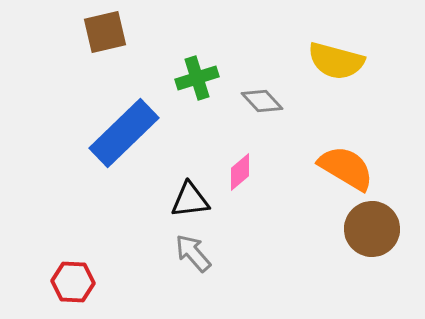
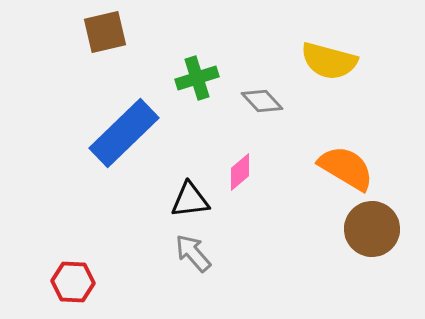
yellow semicircle: moved 7 px left
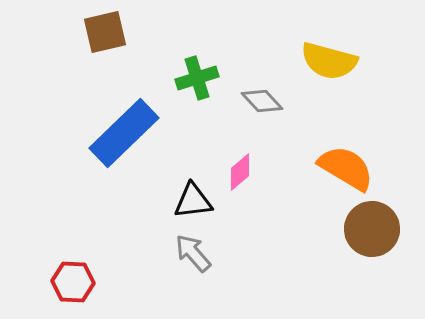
black triangle: moved 3 px right, 1 px down
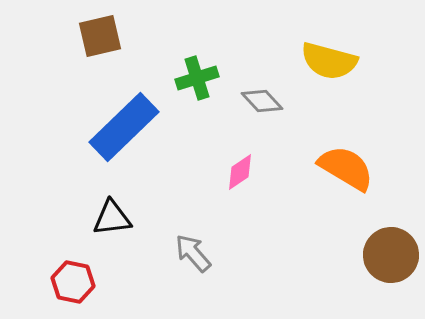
brown square: moved 5 px left, 4 px down
blue rectangle: moved 6 px up
pink diamond: rotated 6 degrees clockwise
black triangle: moved 81 px left, 17 px down
brown circle: moved 19 px right, 26 px down
red hexagon: rotated 9 degrees clockwise
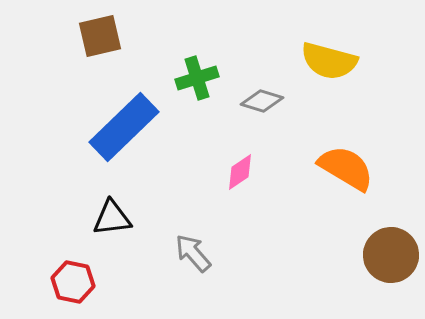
gray diamond: rotated 30 degrees counterclockwise
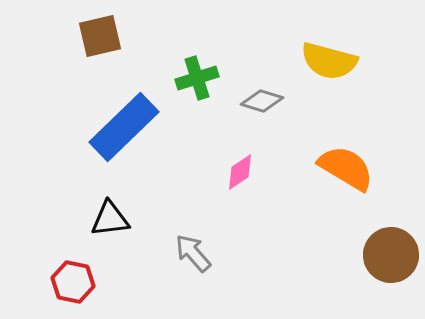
black triangle: moved 2 px left, 1 px down
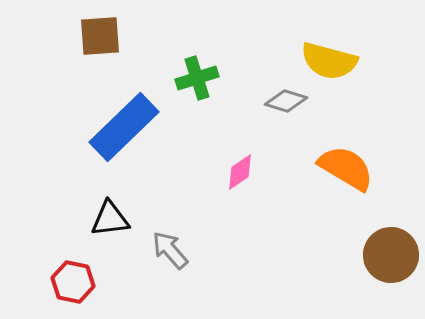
brown square: rotated 9 degrees clockwise
gray diamond: moved 24 px right
gray arrow: moved 23 px left, 3 px up
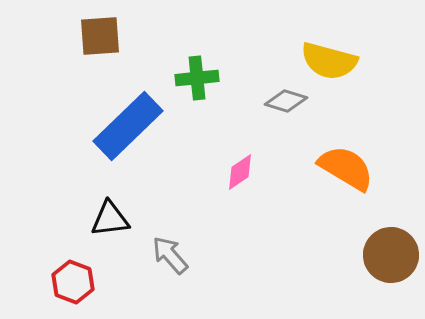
green cross: rotated 12 degrees clockwise
blue rectangle: moved 4 px right, 1 px up
gray arrow: moved 5 px down
red hexagon: rotated 9 degrees clockwise
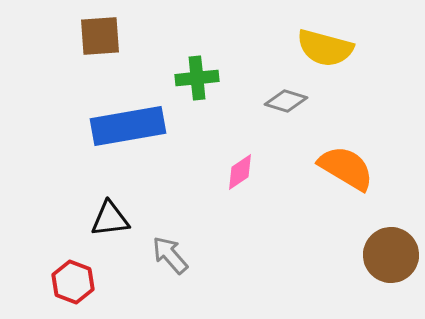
yellow semicircle: moved 4 px left, 13 px up
blue rectangle: rotated 34 degrees clockwise
